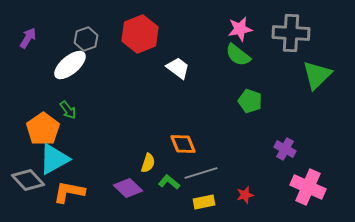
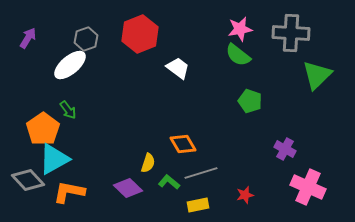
orange diamond: rotated 8 degrees counterclockwise
yellow rectangle: moved 6 px left, 3 px down
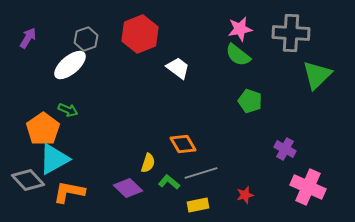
green arrow: rotated 30 degrees counterclockwise
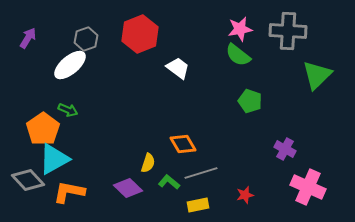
gray cross: moved 3 px left, 2 px up
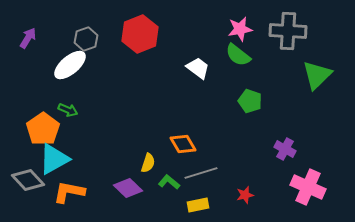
white trapezoid: moved 20 px right
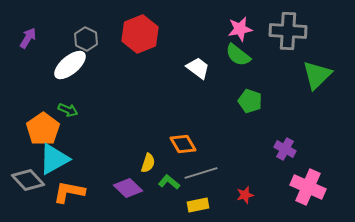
gray hexagon: rotated 15 degrees counterclockwise
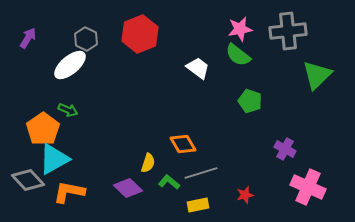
gray cross: rotated 9 degrees counterclockwise
